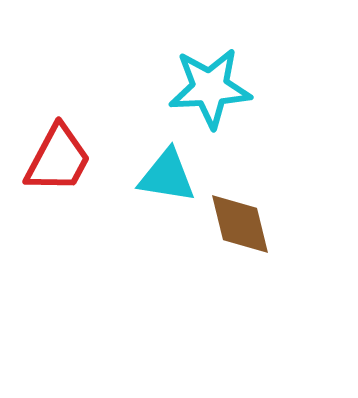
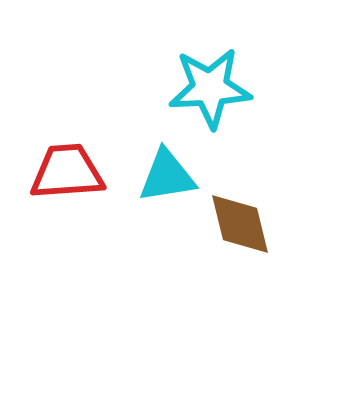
red trapezoid: moved 9 px right, 13 px down; rotated 122 degrees counterclockwise
cyan triangle: rotated 18 degrees counterclockwise
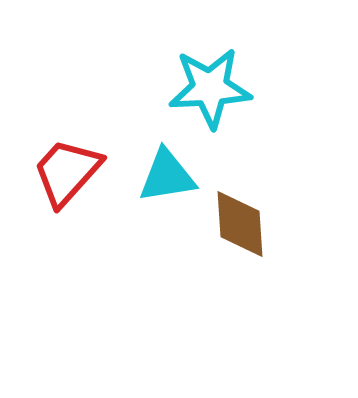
red trapezoid: rotated 44 degrees counterclockwise
brown diamond: rotated 10 degrees clockwise
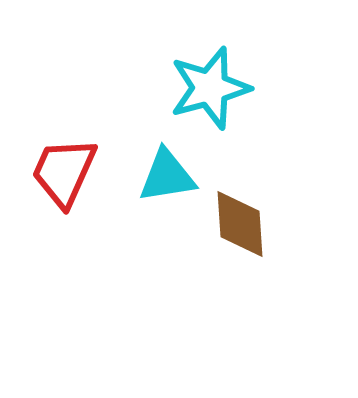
cyan star: rotated 12 degrees counterclockwise
red trapezoid: moved 3 px left; rotated 18 degrees counterclockwise
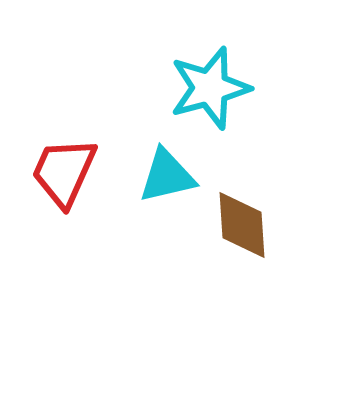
cyan triangle: rotated 4 degrees counterclockwise
brown diamond: moved 2 px right, 1 px down
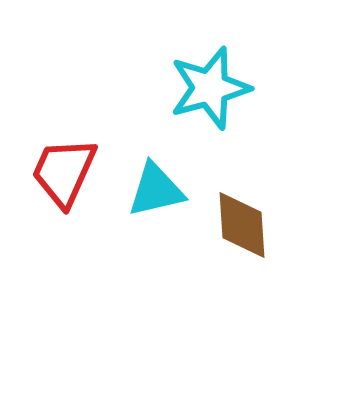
cyan triangle: moved 11 px left, 14 px down
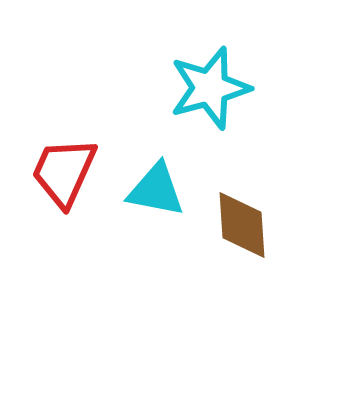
cyan triangle: rotated 24 degrees clockwise
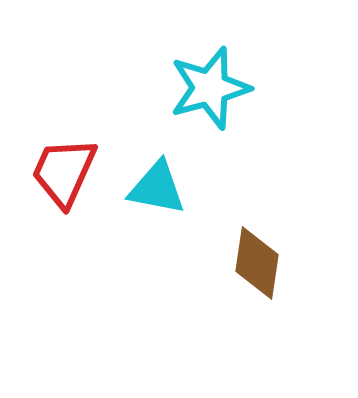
cyan triangle: moved 1 px right, 2 px up
brown diamond: moved 15 px right, 38 px down; rotated 12 degrees clockwise
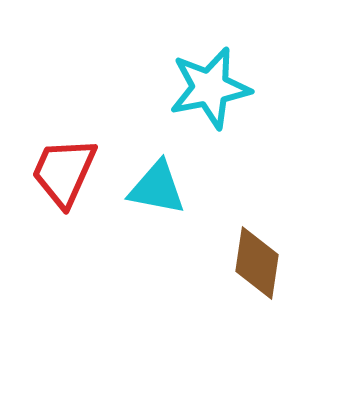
cyan star: rotated 4 degrees clockwise
